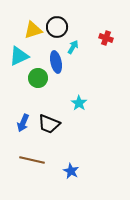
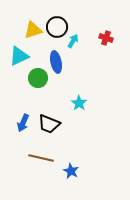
cyan arrow: moved 6 px up
brown line: moved 9 px right, 2 px up
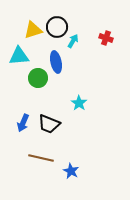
cyan triangle: rotated 20 degrees clockwise
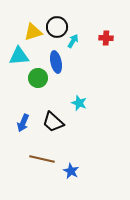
yellow triangle: moved 2 px down
red cross: rotated 16 degrees counterclockwise
cyan star: rotated 14 degrees counterclockwise
black trapezoid: moved 4 px right, 2 px up; rotated 20 degrees clockwise
brown line: moved 1 px right, 1 px down
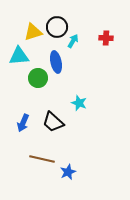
blue star: moved 3 px left, 1 px down; rotated 21 degrees clockwise
